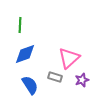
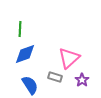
green line: moved 4 px down
purple star: rotated 16 degrees counterclockwise
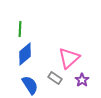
blue diamond: rotated 20 degrees counterclockwise
gray rectangle: moved 1 px down; rotated 16 degrees clockwise
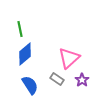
green line: rotated 14 degrees counterclockwise
gray rectangle: moved 2 px right, 1 px down
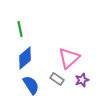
blue diamond: moved 4 px down
purple star: rotated 16 degrees clockwise
blue semicircle: moved 1 px right
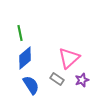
green line: moved 4 px down
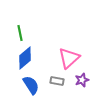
gray rectangle: moved 2 px down; rotated 24 degrees counterclockwise
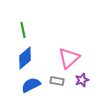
green line: moved 3 px right, 3 px up
blue semicircle: rotated 84 degrees counterclockwise
